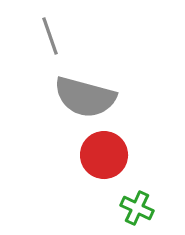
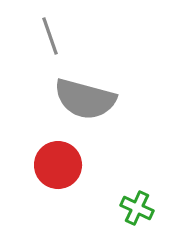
gray semicircle: moved 2 px down
red circle: moved 46 px left, 10 px down
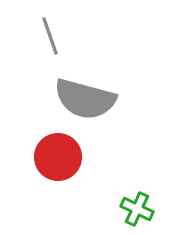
red circle: moved 8 px up
green cross: moved 1 px down
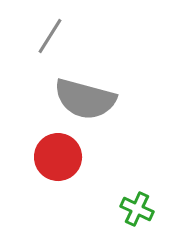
gray line: rotated 51 degrees clockwise
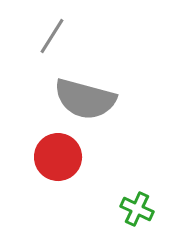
gray line: moved 2 px right
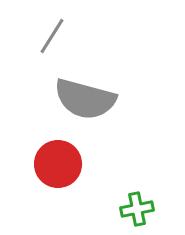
red circle: moved 7 px down
green cross: rotated 36 degrees counterclockwise
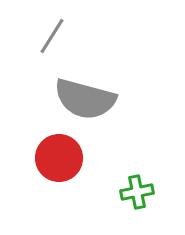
red circle: moved 1 px right, 6 px up
green cross: moved 17 px up
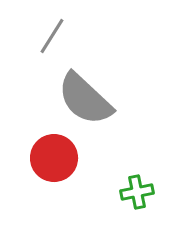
gray semicircle: rotated 28 degrees clockwise
red circle: moved 5 px left
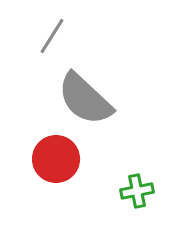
red circle: moved 2 px right, 1 px down
green cross: moved 1 px up
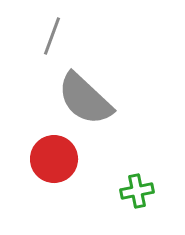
gray line: rotated 12 degrees counterclockwise
red circle: moved 2 px left
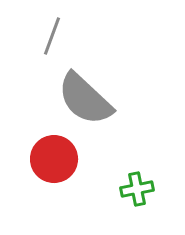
green cross: moved 2 px up
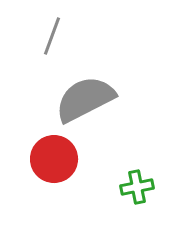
gray semicircle: rotated 110 degrees clockwise
green cross: moved 2 px up
